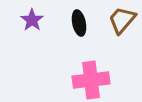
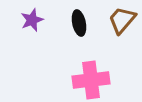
purple star: rotated 15 degrees clockwise
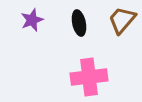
pink cross: moved 2 px left, 3 px up
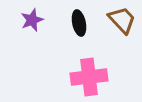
brown trapezoid: rotated 96 degrees clockwise
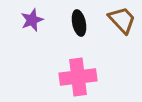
pink cross: moved 11 px left
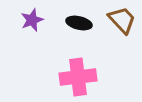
black ellipse: rotated 65 degrees counterclockwise
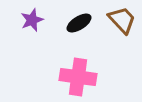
black ellipse: rotated 45 degrees counterclockwise
pink cross: rotated 15 degrees clockwise
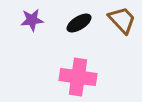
purple star: rotated 15 degrees clockwise
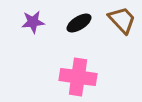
purple star: moved 1 px right, 2 px down
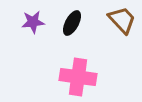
black ellipse: moved 7 px left; rotated 30 degrees counterclockwise
